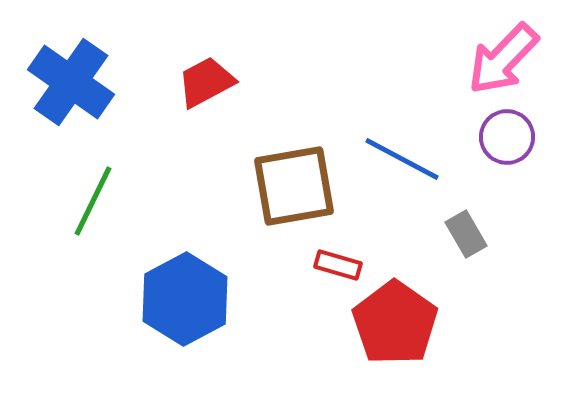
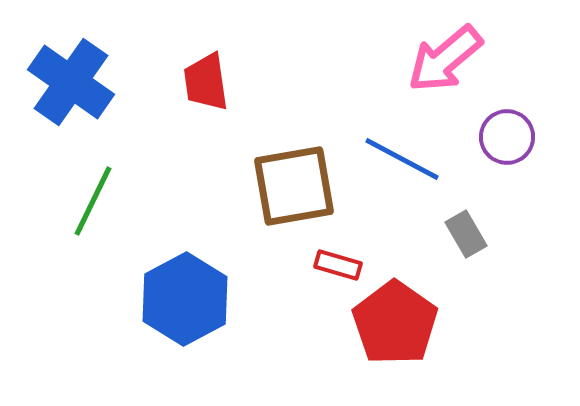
pink arrow: moved 58 px left; rotated 6 degrees clockwise
red trapezoid: rotated 70 degrees counterclockwise
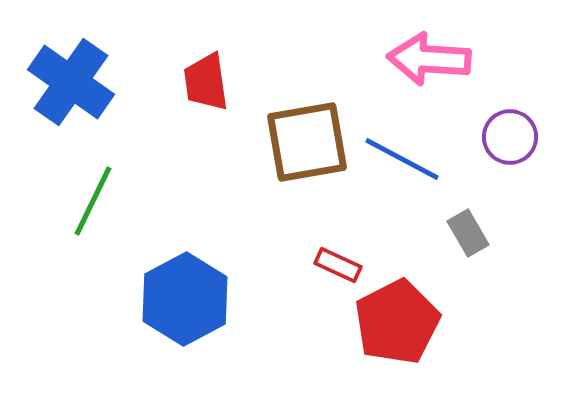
pink arrow: moved 16 px left; rotated 44 degrees clockwise
purple circle: moved 3 px right
brown square: moved 13 px right, 44 px up
gray rectangle: moved 2 px right, 1 px up
red rectangle: rotated 9 degrees clockwise
red pentagon: moved 2 px right, 1 px up; rotated 10 degrees clockwise
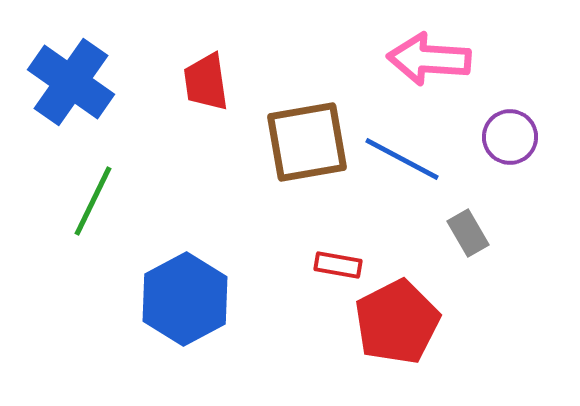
red rectangle: rotated 15 degrees counterclockwise
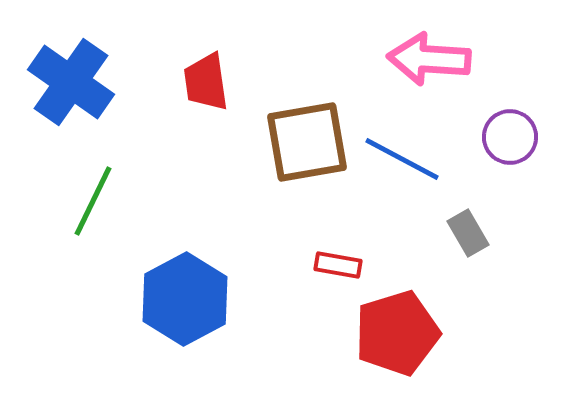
red pentagon: moved 11 px down; rotated 10 degrees clockwise
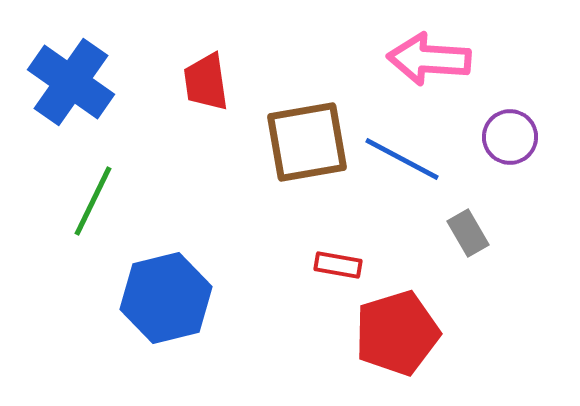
blue hexagon: moved 19 px left, 1 px up; rotated 14 degrees clockwise
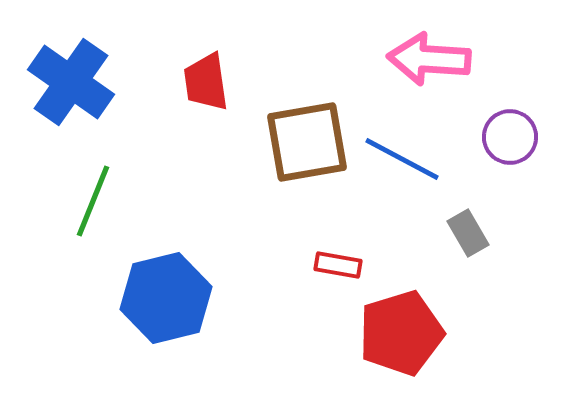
green line: rotated 4 degrees counterclockwise
red pentagon: moved 4 px right
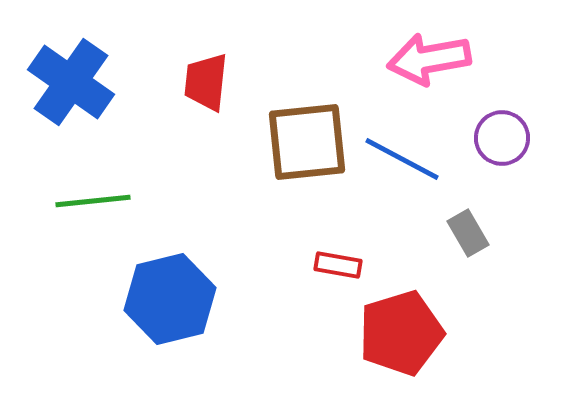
pink arrow: rotated 14 degrees counterclockwise
red trapezoid: rotated 14 degrees clockwise
purple circle: moved 8 px left, 1 px down
brown square: rotated 4 degrees clockwise
green line: rotated 62 degrees clockwise
blue hexagon: moved 4 px right, 1 px down
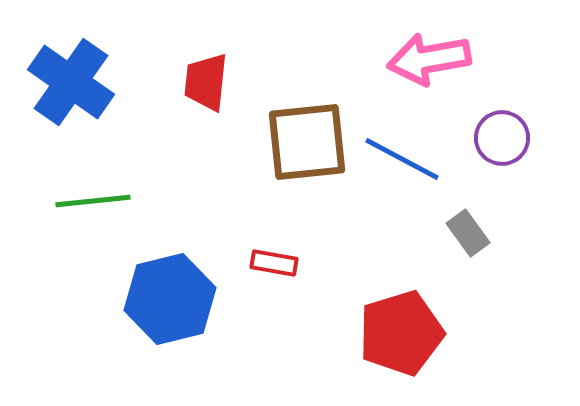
gray rectangle: rotated 6 degrees counterclockwise
red rectangle: moved 64 px left, 2 px up
